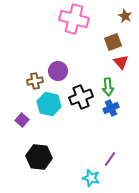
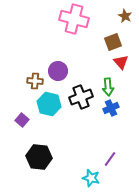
brown cross: rotated 14 degrees clockwise
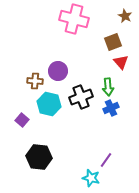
purple line: moved 4 px left, 1 px down
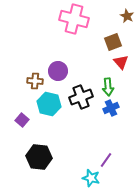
brown star: moved 2 px right
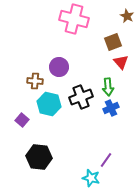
purple circle: moved 1 px right, 4 px up
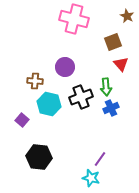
red triangle: moved 2 px down
purple circle: moved 6 px right
green arrow: moved 2 px left
purple line: moved 6 px left, 1 px up
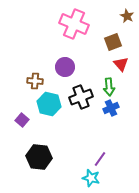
pink cross: moved 5 px down; rotated 8 degrees clockwise
green arrow: moved 3 px right
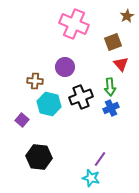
brown star: rotated 16 degrees clockwise
green arrow: moved 1 px right
